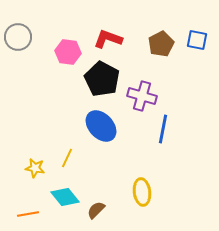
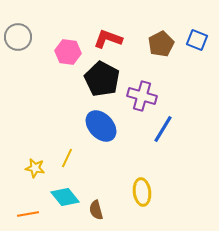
blue square: rotated 10 degrees clockwise
blue line: rotated 20 degrees clockwise
brown semicircle: rotated 60 degrees counterclockwise
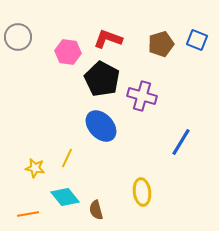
brown pentagon: rotated 10 degrees clockwise
blue line: moved 18 px right, 13 px down
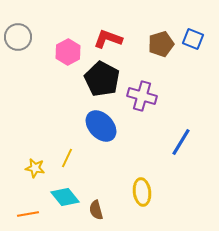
blue square: moved 4 px left, 1 px up
pink hexagon: rotated 25 degrees clockwise
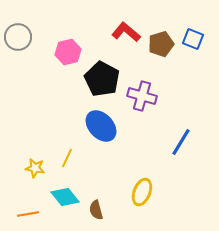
red L-shape: moved 18 px right, 7 px up; rotated 20 degrees clockwise
pink hexagon: rotated 15 degrees clockwise
yellow ellipse: rotated 28 degrees clockwise
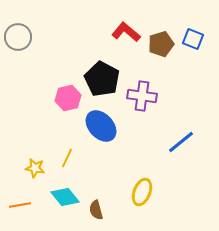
pink hexagon: moved 46 px down
purple cross: rotated 8 degrees counterclockwise
blue line: rotated 20 degrees clockwise
orange line: moved 8 px left, 9 px up
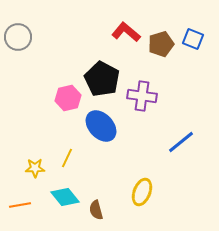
yellow star: rotated 12 degrees counterclockwise
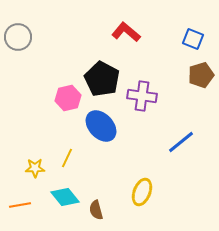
brown pentagon: moved 40 px right, 31 px down
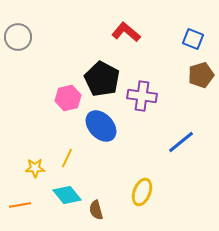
cyan diamond: moved 2 px right, 2 px up
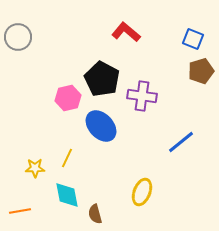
brown pentagon: moved 4 px up
cyan diamond: rotated 28 degrees clockwise
orange line: moved 6 px down
brown semicircle: moved 1 px left, 4 px down
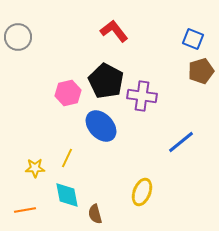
red L-shape: moved 12 px left, 1 px up; rotated 12 degrees clockwise
black pentagon: moved 4 px right, 2 px down
pink hexagon: moved 5 px up
orange line: moved 5 px right, 1 px up
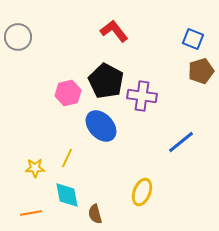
orange line: moved 6 px right, 3 px down
